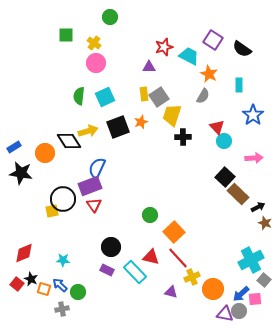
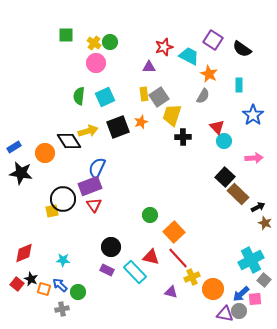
green circle at (110, 17): moved 25 px down
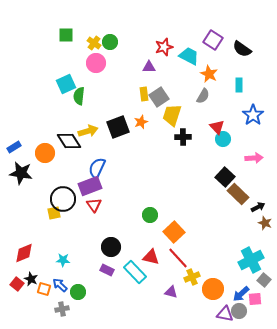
cyan square at (105, 97): moved 39 px left, 13 px up
cyan circle at (224, 141): moved 1 px left, 2 px up
yellow square at (52, 211): moved 2 px right, 2 px down
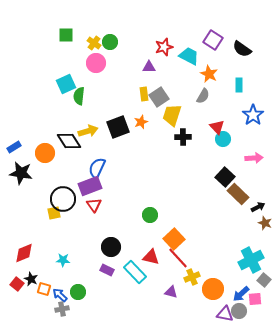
orange square at (174, 232): moved 7 px down
blue arrow at (60, 285): moved 10 px down
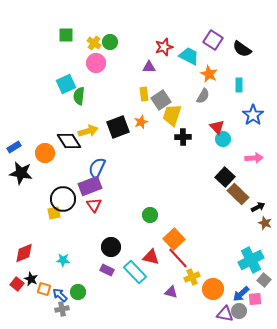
gray square at (159, 97): moved 2 px right, 3 px down
